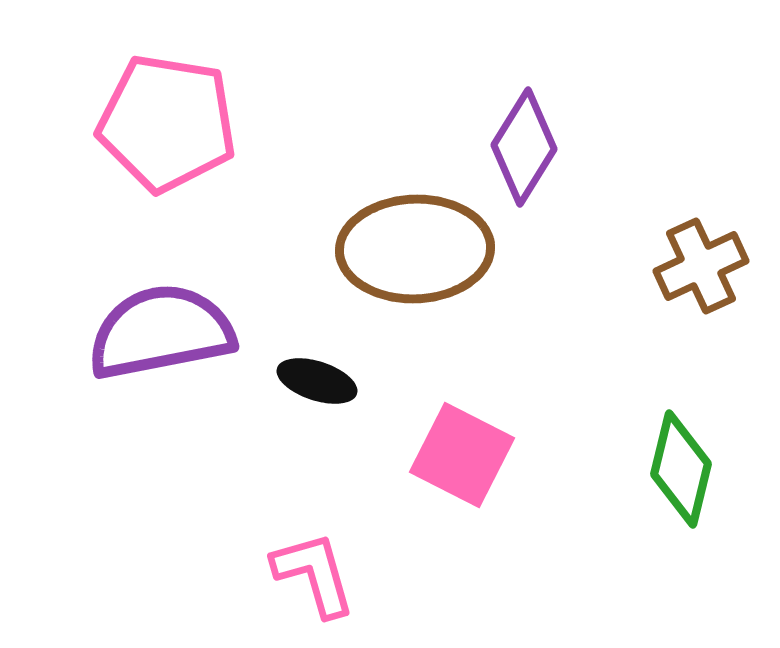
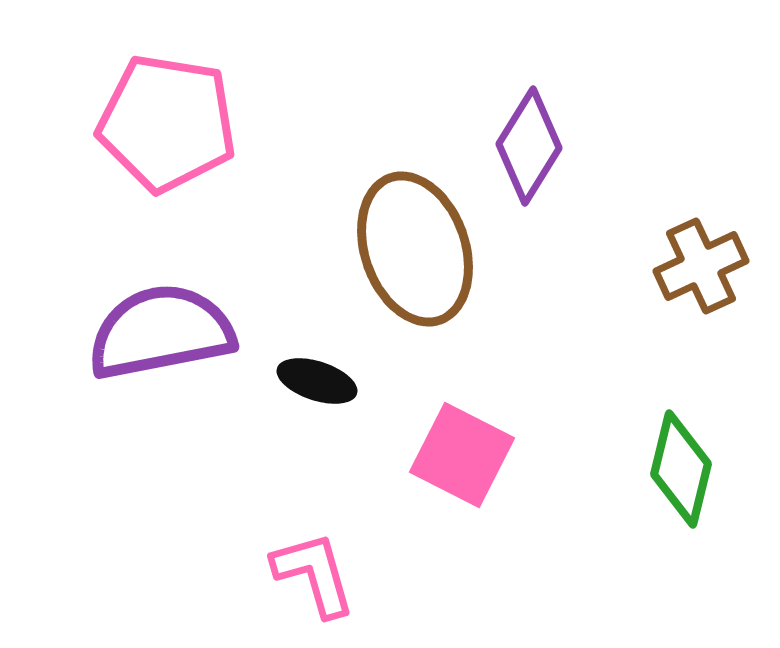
purple diamond: moved 5 px right, 1 px up
brown ellipse: rotated 73 degrees clockwise
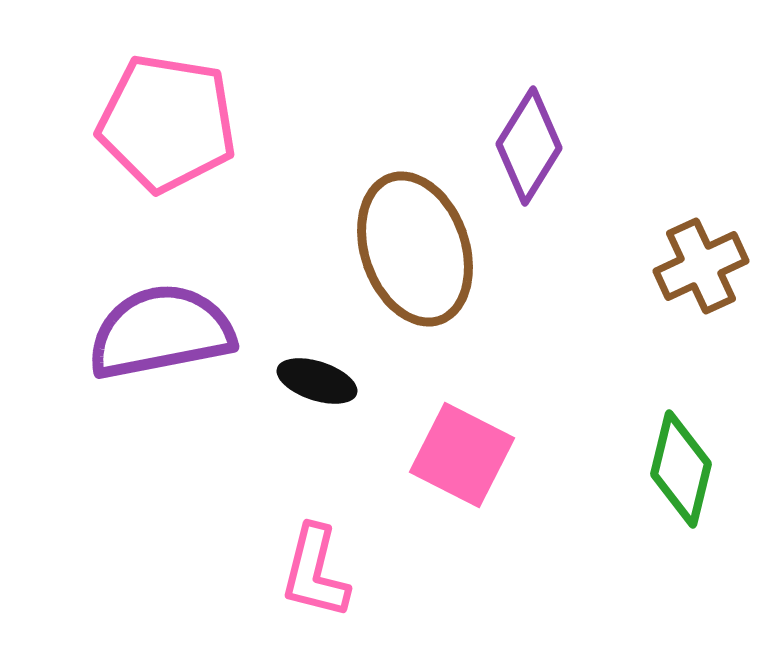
pink L-shape: moved 1 px right, 2 px up; rotated 150 degrees counterclockwise
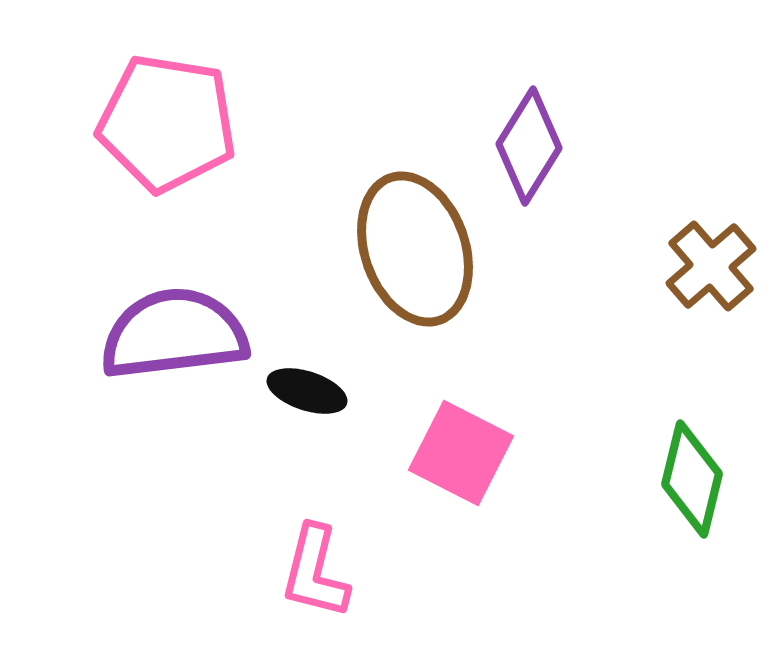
brown cross: moved 10 px right; rotated 16 degrees counterclockwise
purple semicircle: moved 13 px right, 2 px down; rotated 4 degrees clockwise
black ellipse: moved 10 px left, 10 px down
pink square: moved 1 px left, 2 px up
green diamond: moved 11 px right, 10 px down
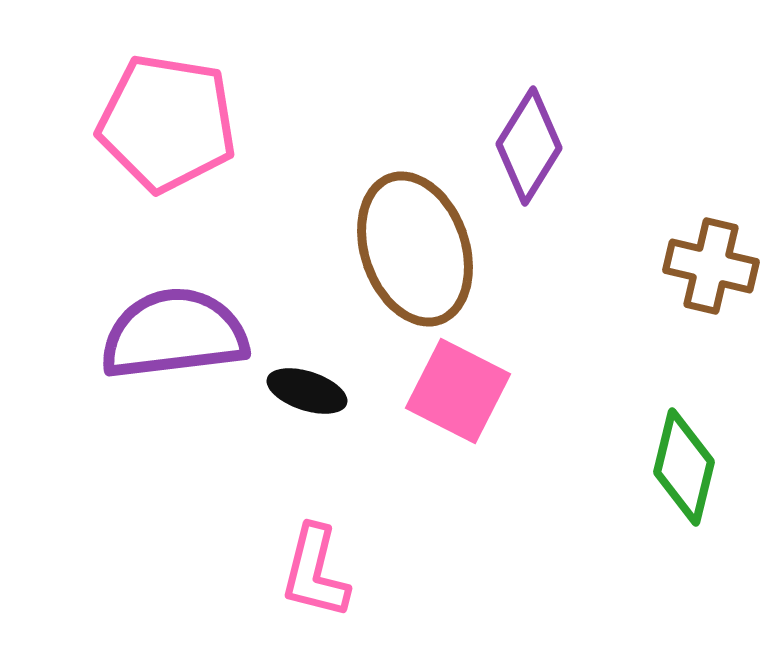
brown cross: rotated 36 degrees counterclockwise
pink square: moved 3 px left, 62 px up
green diamond: moved 8 px left, 12 px up
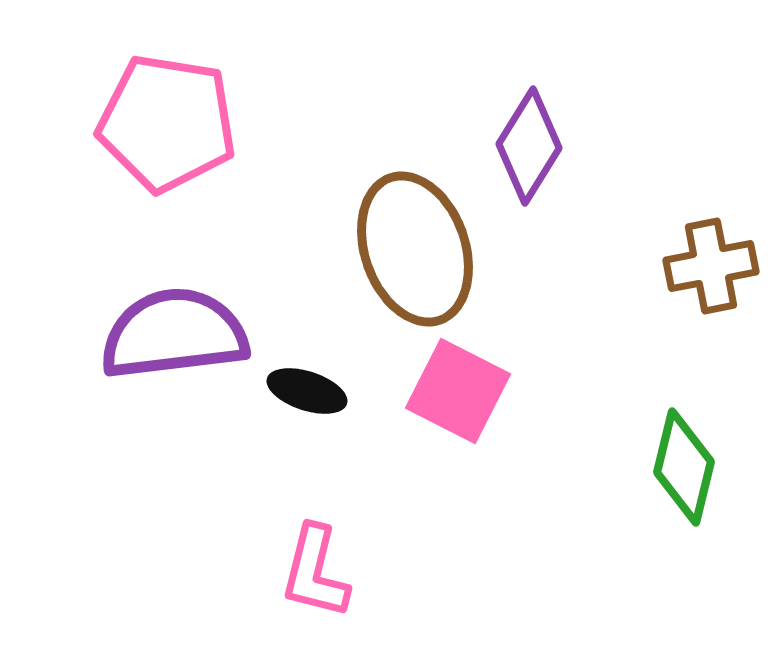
brown cross: rotated 24 degrees counterclockwise
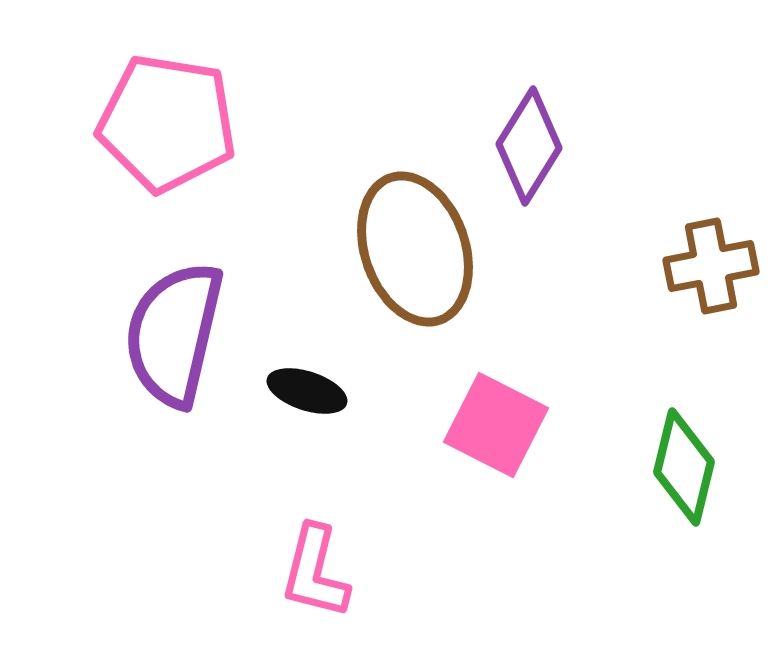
purple semicircle: rotated 70 degrees counterclockwise
pink square: moved 38 px right, 34 px down
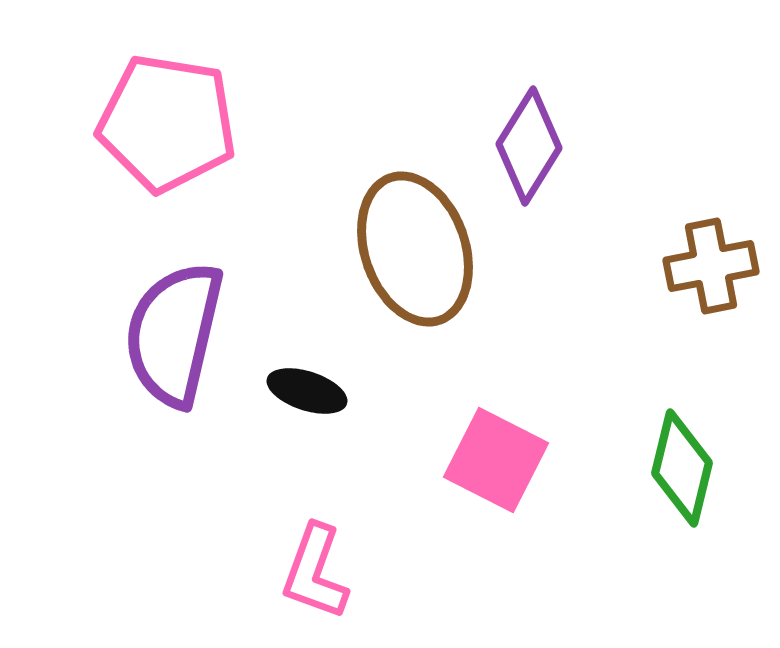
pink square: moved 35 px down
green diamond: moved 2 px left, 1 px down
pink L-shape: rotated 6 degrees clockwise
